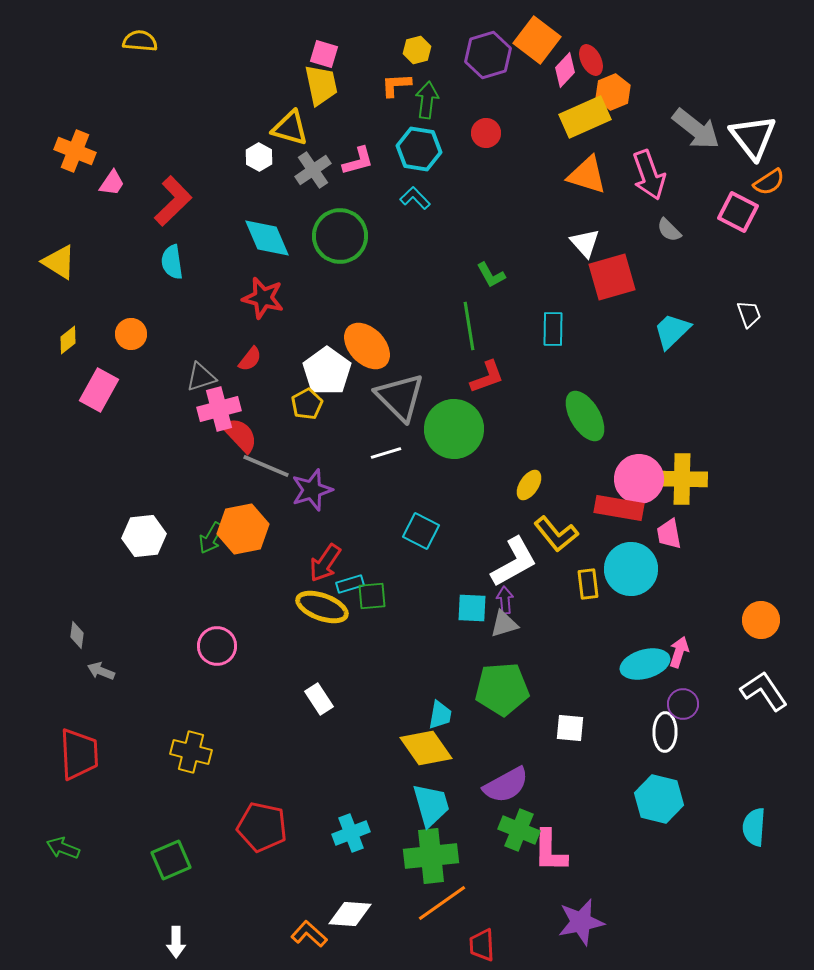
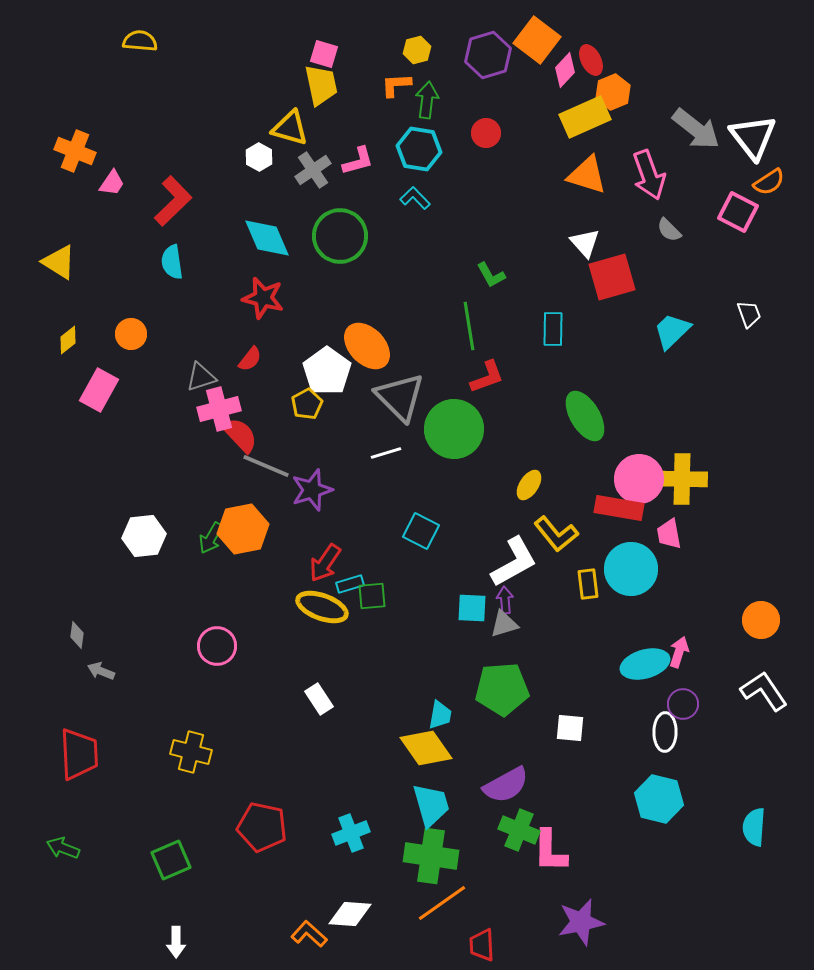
green cross at (431, 856): rotated 14 degrees clockwise
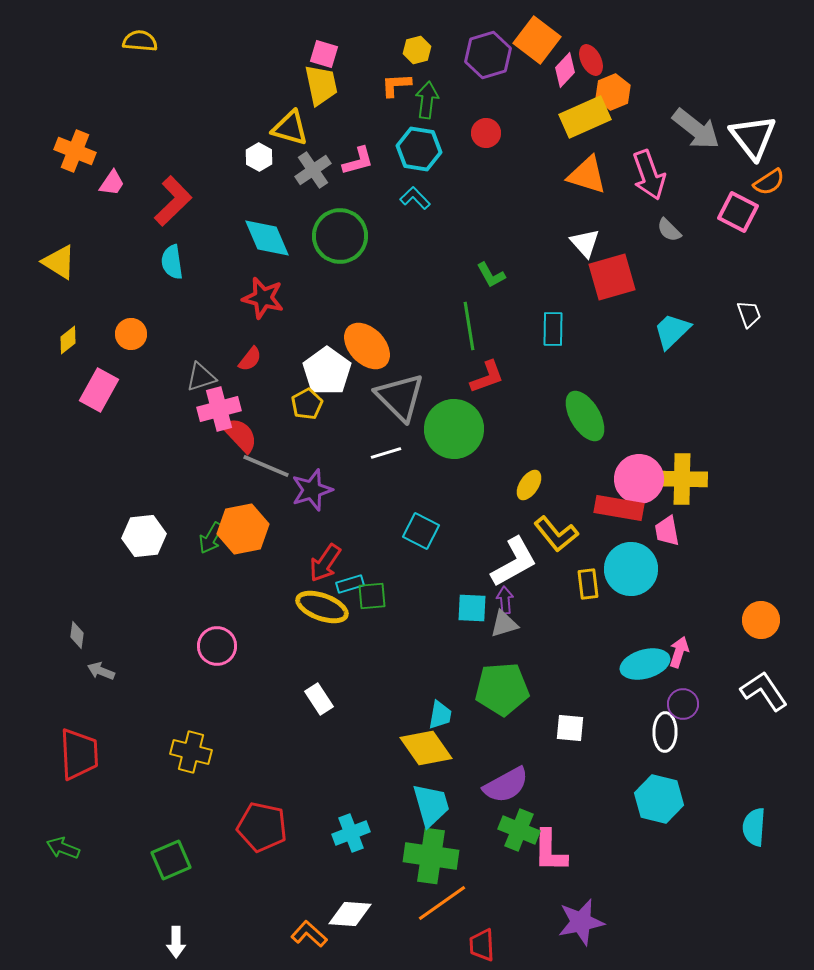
pink trapezoid at (669, 534): moved 2 px left, 3 px up
